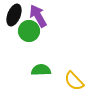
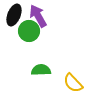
yellow semicircle: moved 1 px left, 2 px down
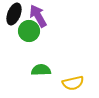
black ellipse: moved 1 px up
yellow semicircle: rotated 60 degrees counterclockwise
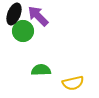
purple arrow: rotated 15 degrees counterclockwise
green circle: moved 6 px left
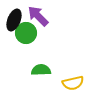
black ellipse: moved 6 px down
green circle: moved 3 px right, 2 px down
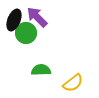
purple arrow: moved 1 px left, 1 px down
yellow semicircle: rotated 25 degrees counterclockwise
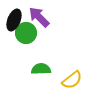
purple arrow: moved 2 px right
green semicircle: moved 1 px up
yellow semicircle: moved 1 px left, 3 px up
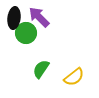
black ellipse: moved 2 px up; rotated 15 degrees counterclockwise
green semicircle: rotated 54 degrees counterclockwise
yellow semicircle: moved 2 px right, 3 px up
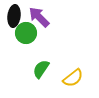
black ellipse: moved 2 px up
yellow semicircle: moved 1 px left, 1 px down
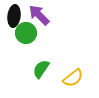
purple arrow: moved 2 px up
